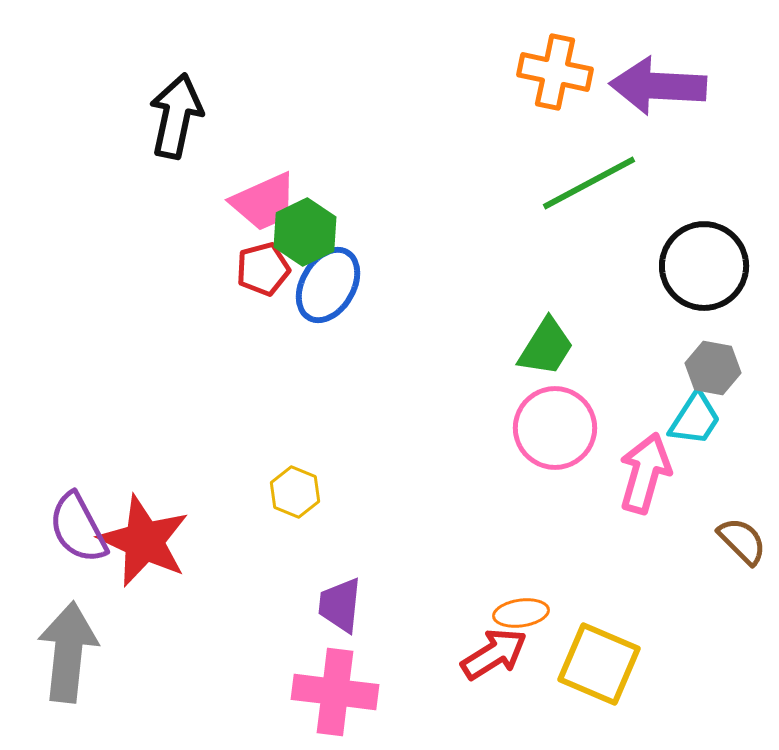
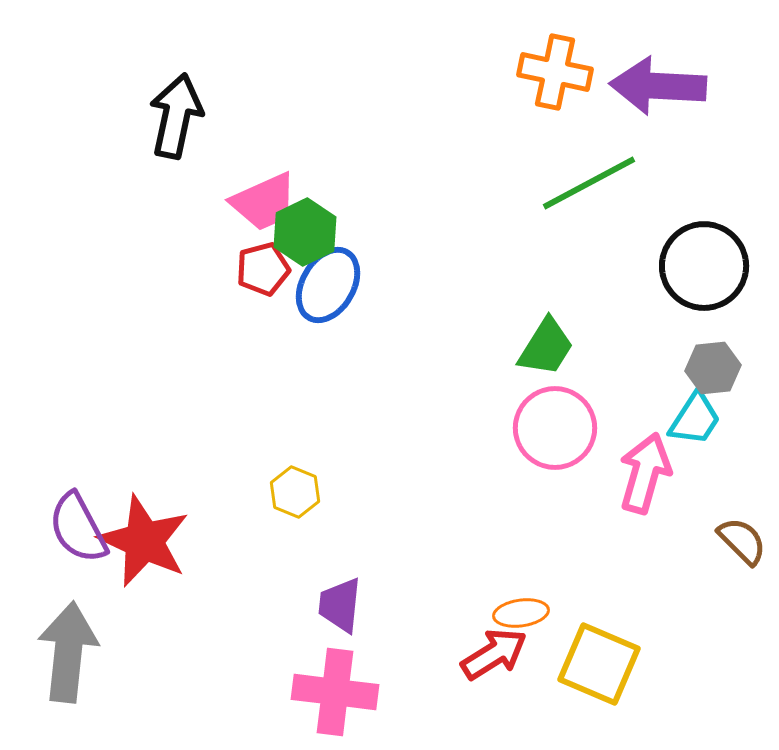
gray hexagon: rotated 16 degrees counterclockwise
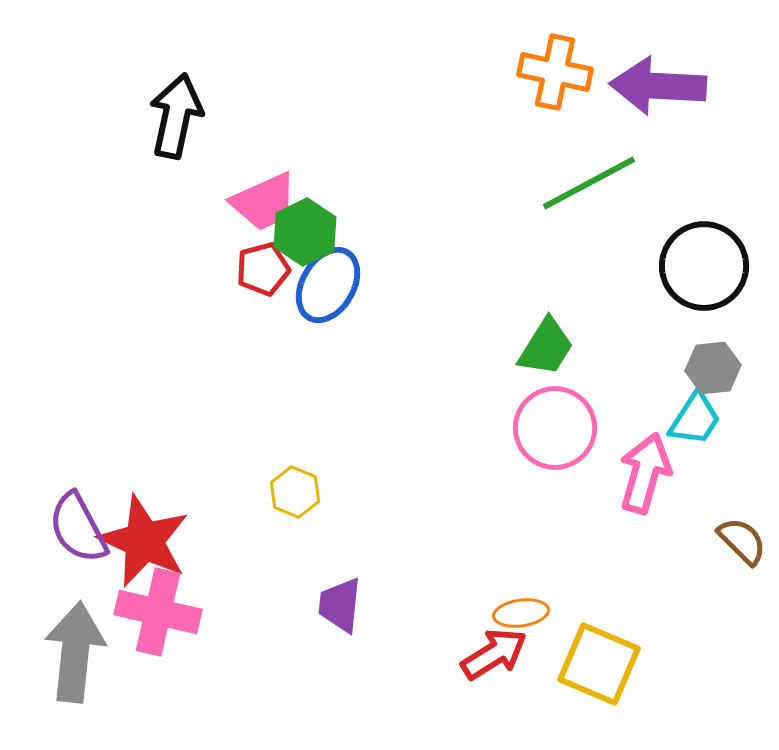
gray arrow: moved 7 px right
pink cross: moved 177 px left, 80 px up; rotated 6 degrees clockwise
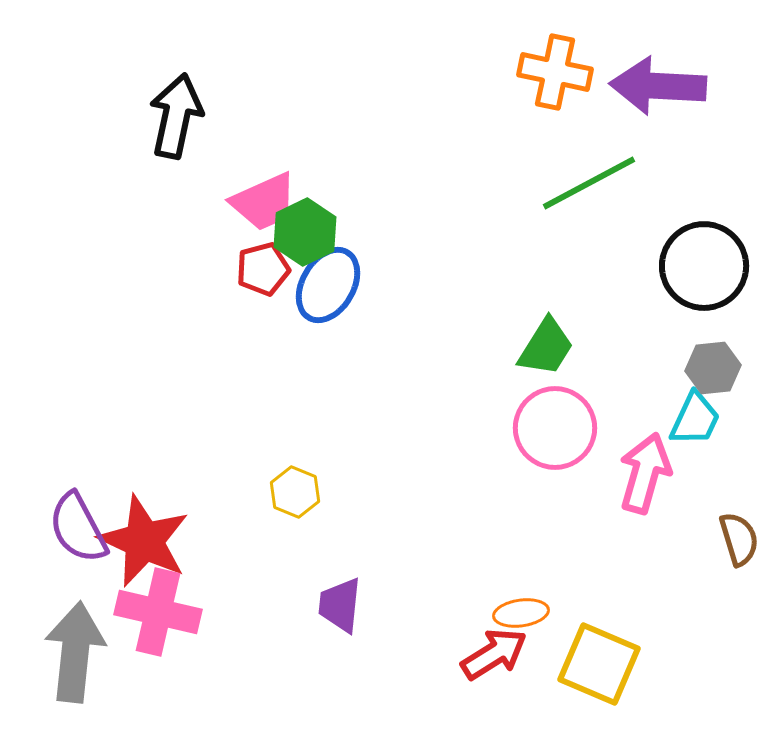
cyan trapezoid: rotated 8 degrees counterclockwise
brown semicircle: moved 3 px left, 2 px up; rotated 28 degrees clockwise
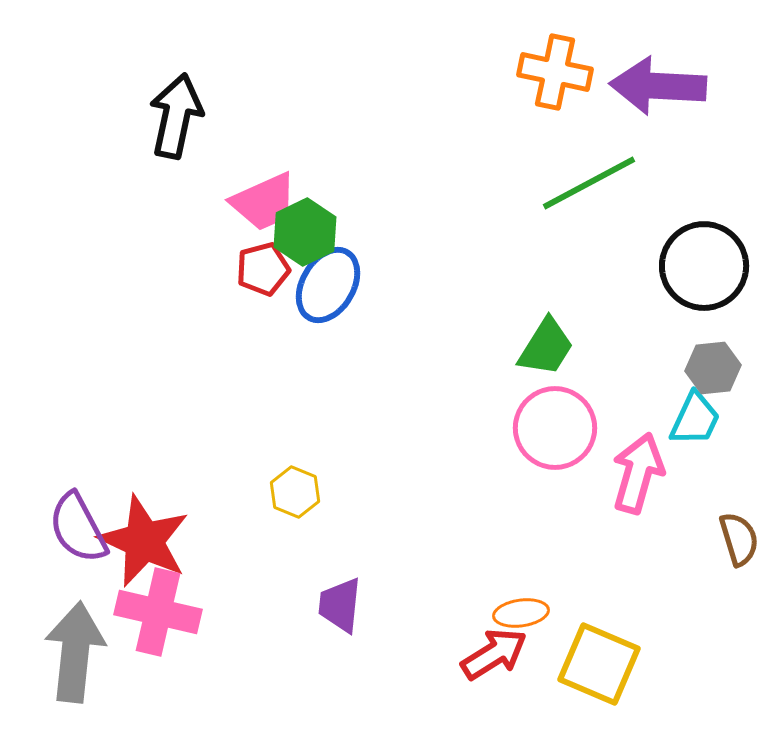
pink arrow: moved 7 px left
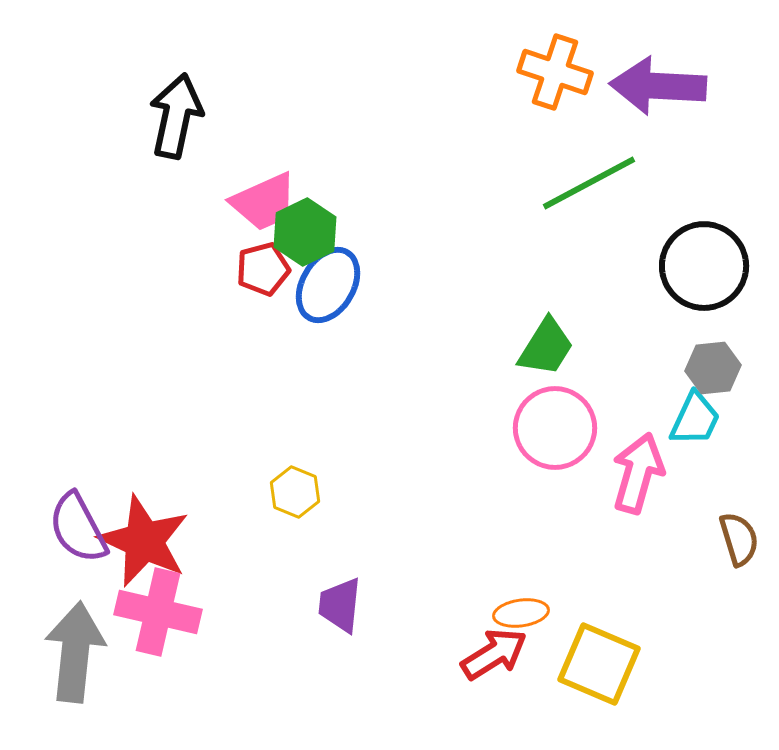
orange cross: rotated 6 degrees clockwise
